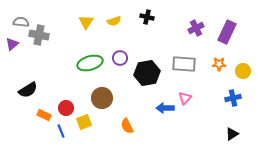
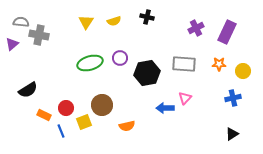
brown circle: moved 7 px down
orange semicircle: rotated 77 degrees counterclockwise
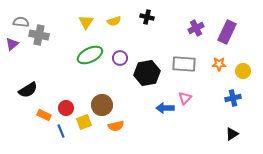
green ellipse: moved 8 px up; rotated 10 degrees counterclockwise
orange semicircle: moved 11 px left
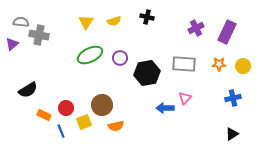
yellow circle: moved 5 px up
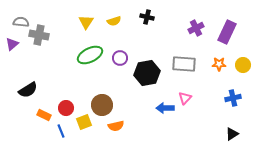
yellow circle: moved 1 px up
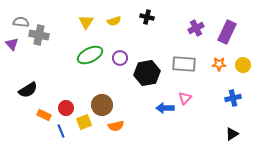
purple triangle: rotated 32 degrees counterclockwise
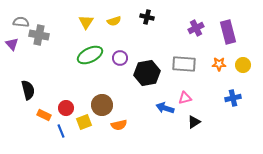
purple rectangle: moved 1 px right; rotated 40 degrees counterclockwise
black semicircle: rotated 72 degrees counterclockwise
pink triangle: rotated 32 degrees clockwise
blue arrow: rotated 18 degrees clockwise
orange semicircle: moved 3 px right, 1 px up
black triangle: moved 38 px left, 12 px up
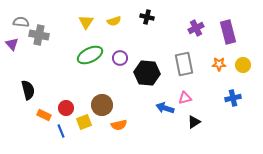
gray rectangle: rotated 75 degrees clockwise
black hexagon: rotated 15 degrees clockwise
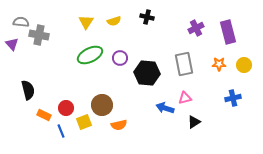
yellow circle: moved 1 px right
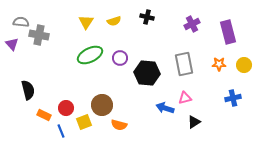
purple cross: moved 4 px left, 4 px up
orange semicircle: rotated 28 degrees clockwise
